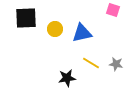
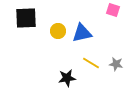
yellow circle: moved 3 px right, 2 px down
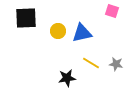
pink square: moved 1 px left, 1 px down
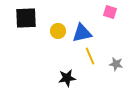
pink square: moved 2 px left, 1 px down
yellow line: moved 1 px left, 7 px up; rotated 36 degrees clockwise
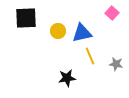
pink square: moved 2 px right, 1 px down; rotated 24 degrees clockwise
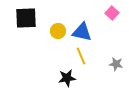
blue triangle: moved 1 px up; rotated 25 degrees clockwise
yellow line: moved 9 px left
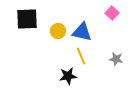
black square: moved 1 px right, 1 px down
gray star: moved 5 px up
black star: moved 1 px right, 2 px up
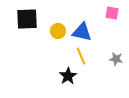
pink square: rotated 32 degrees counterclockwise
black star: rotated 24 degrees counterclockwise
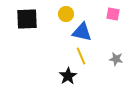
pink square: moved 1 px right, 1 px down
yellow circle: moved 8 px right, 17 px up
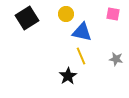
black square: moved 1 px up; rotated 30 degrees counterclockwise
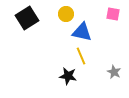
gray star: moved 2 px left, 13 px down; rotated 16 degrees clockwise
black star: rotated 30 degrees counterclockwise
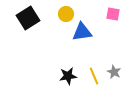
black square: moved 1 px right
blue triangle: rotated 20 degrees counterclockwise
yellow line: moved 13 px right, 20 px down
black star: rotated 18 degrees counterclockwise
